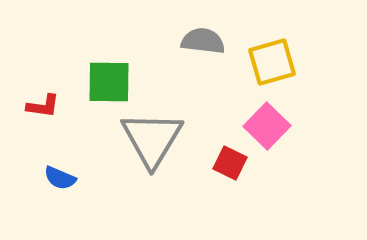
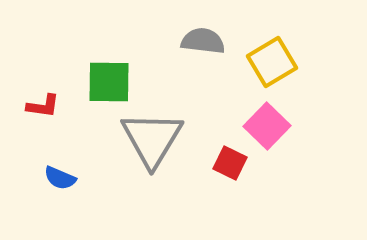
yellow square: rotated 15 degrees counterclockwise
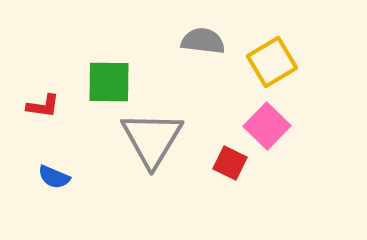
blue semicircle: moved 6 px left, 1 px up
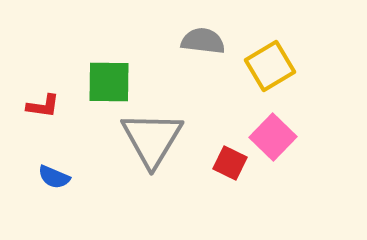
yellow square: moved 2 px left, 4 px down
pink square: moved 6 px right, 11 px down
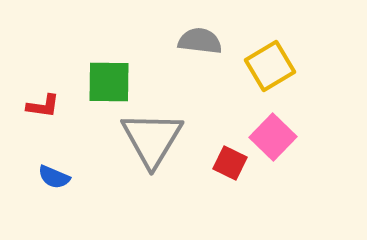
gray semicircle: moved 3 px left
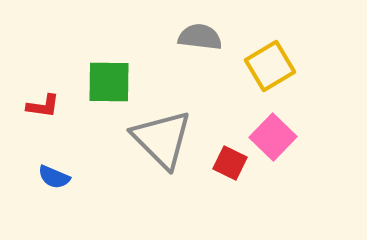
gray semicircle: moved 4 px up
gray triangle: moved 10 px right; rotated 16 degrees counterclockwise
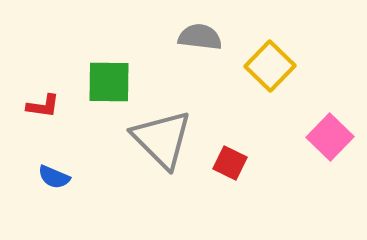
yellow square: rotated 15 degrees counterclockwise
pink square: moved 57 px right
